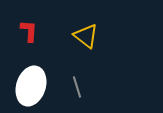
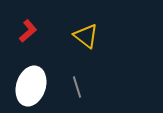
red L-shape: moved 1 px left; rotated 45 degrees clockwise
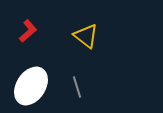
white ellipse: rotated 15 degrees clockwise
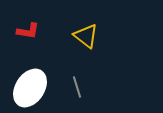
red L-shape: rotated 50 degrees clockwise
white ellipse: moved 1 px left, 2 px down
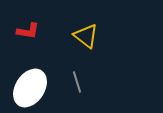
gray line: moved 5 px up
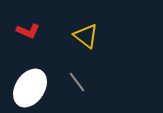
red L-shape: rotated 15 degrees clockwise
gray line: rotated 20 degrees counterclockwise
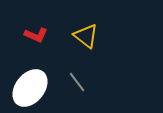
red L-shape: moved 8 px right, 4 px down
white ellipse: rotated 6 degrees clockwise
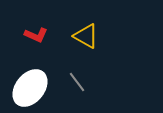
yellow triangle: rotated 8 degrees counterclockwise
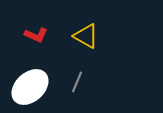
gray line: rotated 60 degrees clockwise
white ellipse: moved 1 px up; rotated 9 degrees clockwise
